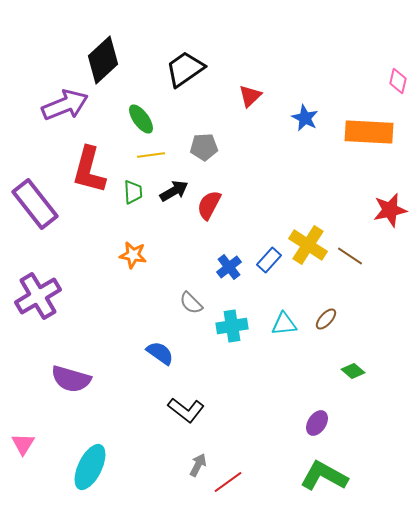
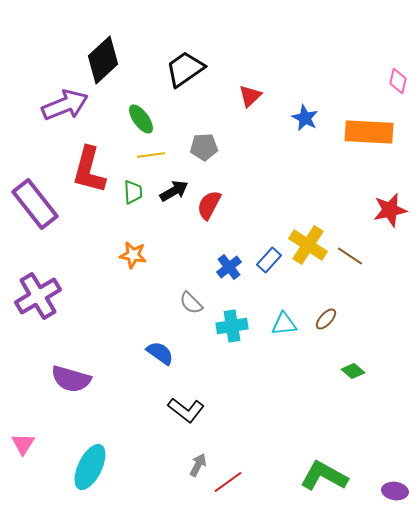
purple ellipse: moved 78 px right, 68 px down; rotated 65 degrees clockwise
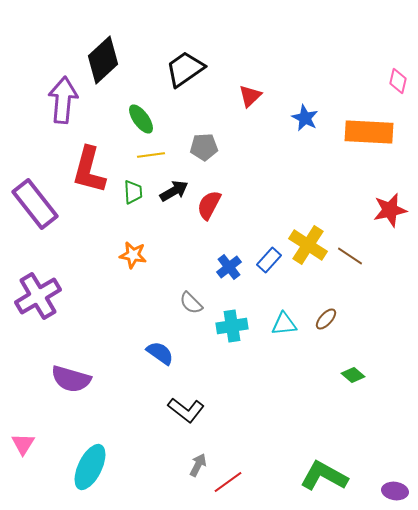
purple arrow: moved 2 px left, 5 px up; rotated 63 degrees counterclockwise
green diamond: moved 4 px down
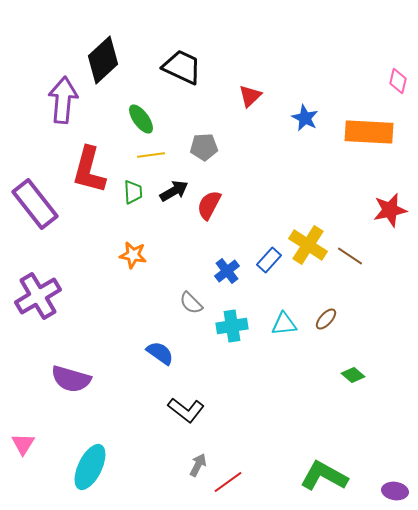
black trapezoid: moved 3 px left, 2 px up; rotated 60 degrees clockwise
blue cross: moved 2 px left, 4 px down
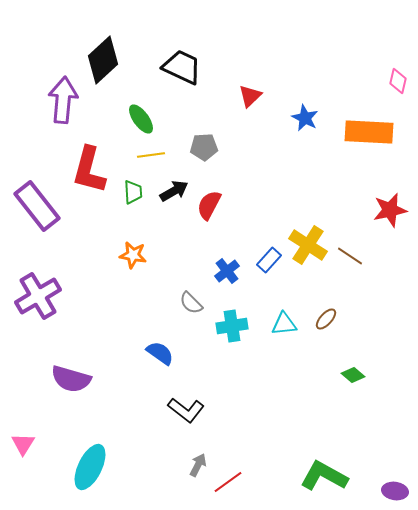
purple rectangle: moved 2 px right, 2 px down
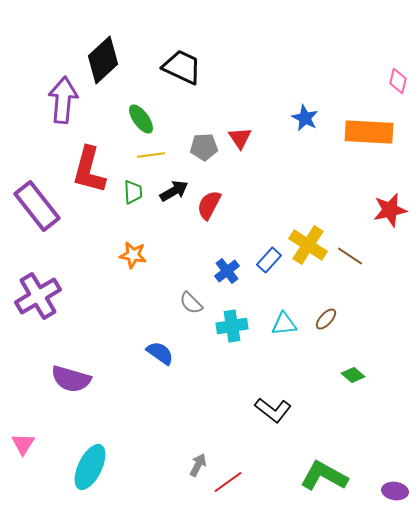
red triangle: moved 10 px left, 42 px down; rotated 20 degrees counterclockwise
black L-shape: moved 87 px right
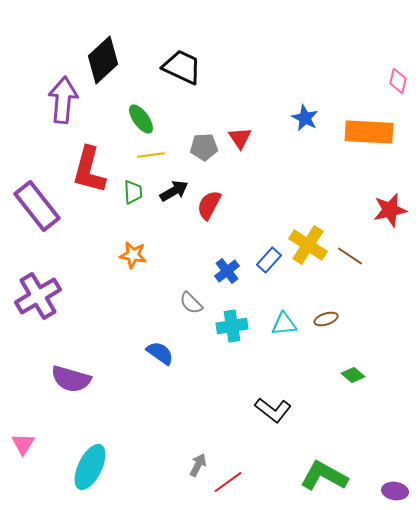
brown ellipse: rotated 30 degrees clockwise
